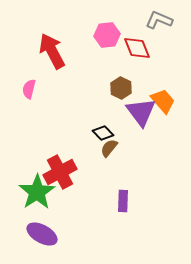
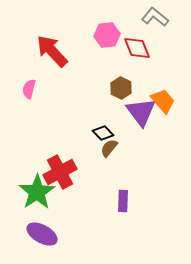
gray L-shape: moved 4 px left, 3 px up; rotated 16 degrees clockwise
red arrow: rotated 15 degrees counterclockwise
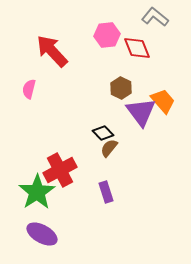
red cross: moved 2 px up
purple rectangle: moved 17 px left, 9 px up; rotated 20 degrees counterclockwise
